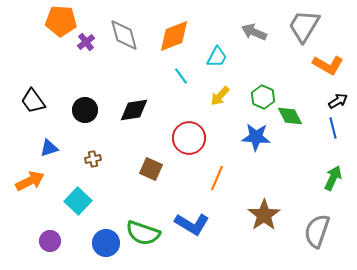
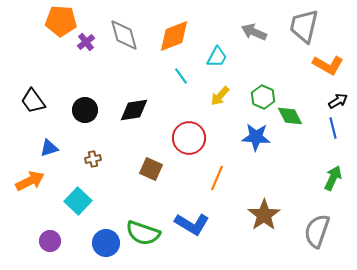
gray trapezoid: rotated 18 degrees counterclockwise
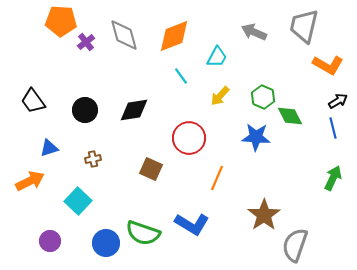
gray semicircle: moved 22 px left, 14 px down
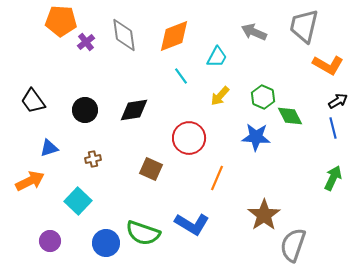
gray diamond: rotated 8 degrees clockwise
gray semicircle: moved 2 px left
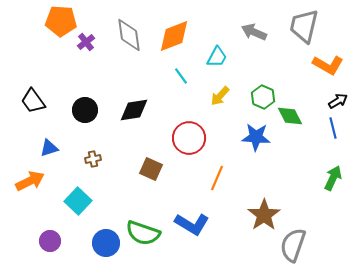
gray diamond: moved 5 px right
